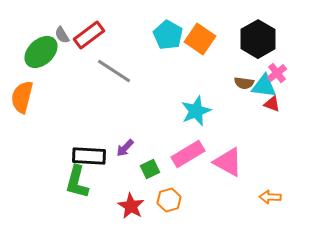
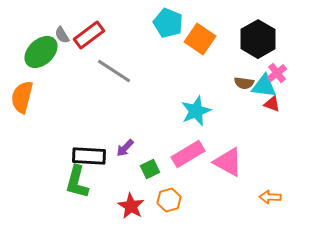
cyan pentagon: moved 12 px up; rotated 8 degrees counterclockwise
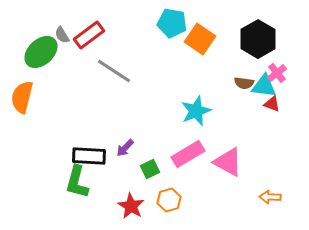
cyan pentagon: moved 4 px right; rotated 12 degrees counterclockwise
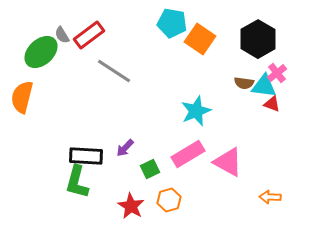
black rectangle: moved 3 px left
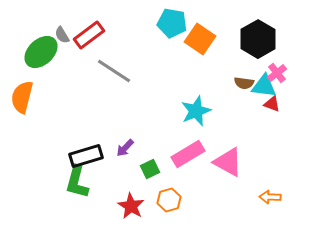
black rectangle: rotated 20 degrees counterclockwise
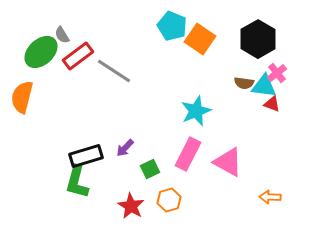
cyan pentagon: moved 3 px down; rotated 12 degrees clockwise
red rectangle: moved 11 px left, 21 px down
pink rectangle: rotated 32 degrees counterclockwise
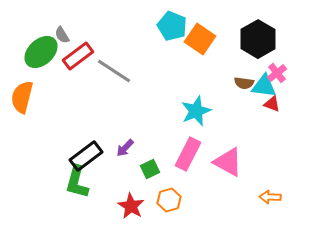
black rectangle: rotated 20 degrees counterclockwise
